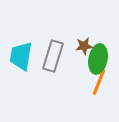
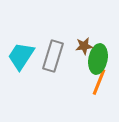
cyan trapezoid: rotated 24 degrees clockwise
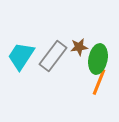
brown star: moved 5 px left, 1 px down
gray rectangle: rotated 20 degrees clockwise
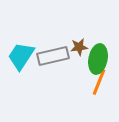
gray rectangle: rotated 40 degrees clockwise
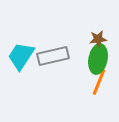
brown star: moved 19 px right, 8 px up
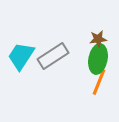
gray rectangle: rotated 20 degrees counterclockwise
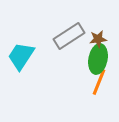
gray rectangle: moved 16 px right, 20 px up
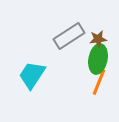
cyan trapezoid: moved 11 px right, 19 px down
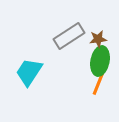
green ellipse: moved 2 px right, 2 px down
cyan trapezoid: moved 3 px left, 3 px up
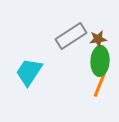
gray rectangle: moved 2 px right
green ellipse: rotated 8 degrees counterclockwise
orange line: moved 1 px right, 2 px down
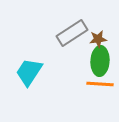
gray rectangle: moved 1 px right, 3 px up
orange line: rotated 72 degrees clockwise
